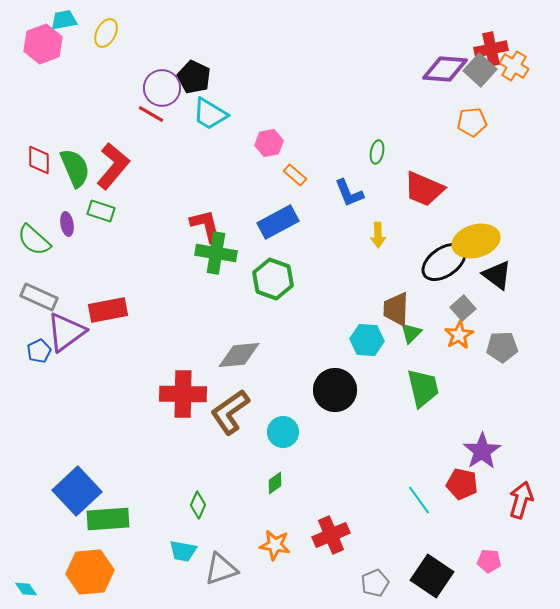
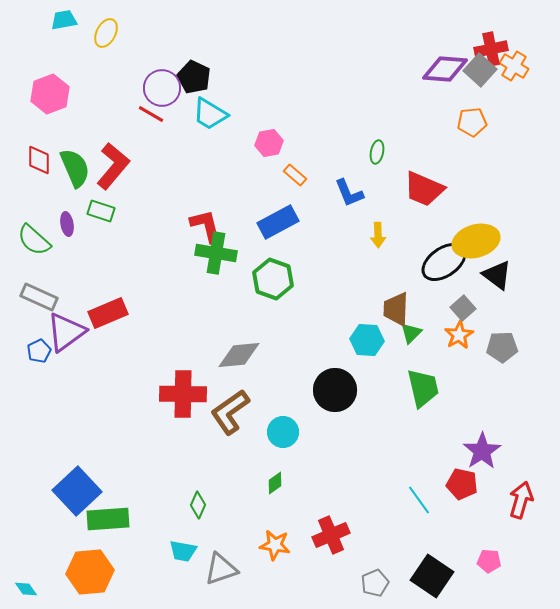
pink hexagon at (43, 44): moved 7 px right, 50 px down
red rectangle at (108, 310): moved 3 px down; rotated 12 degrees counterclockwise
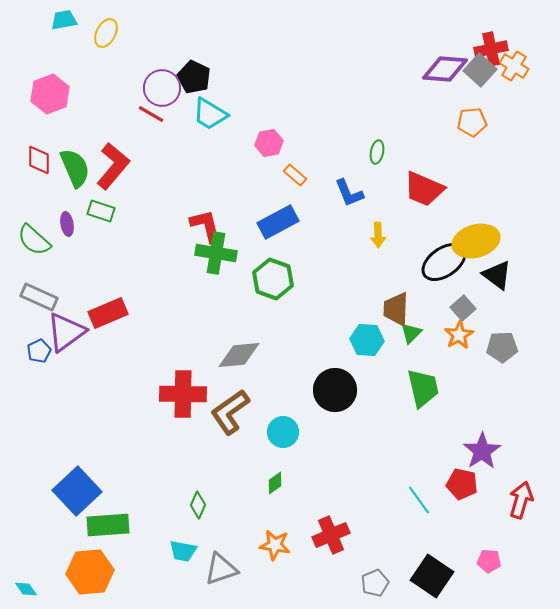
green rectangle at (108, 519): moved 6 px down
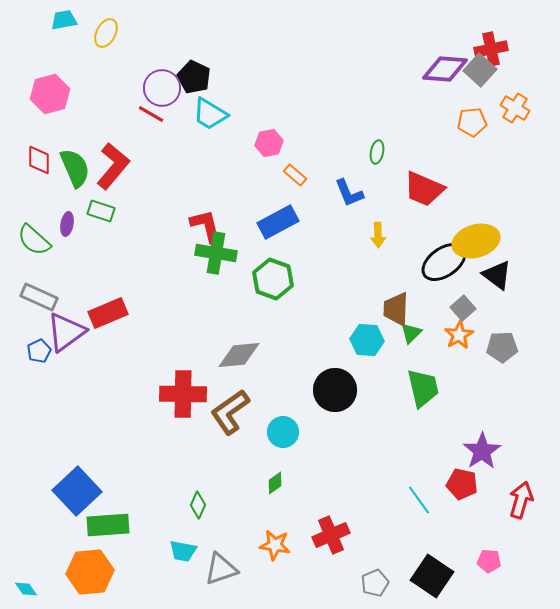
orange cross at (514, 66): moved 1 px right, 42 px down
pink hexagon at (50, 94): rotated 6 degrees clockwise
purple ellipse at (67, 224): rotated 20 degrees clockwise
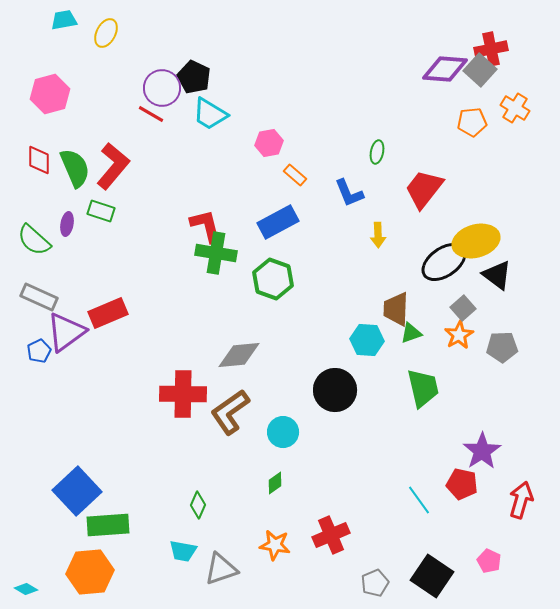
red trapezoid at (424, 189): rotated 105 degrees clockwise
green triangle at (411, 333): rotated 25 degrees clockwise
pink pentagon at (489, 561): rotated 20 degrees clockwise
cyan diamond at (26, 589): rotated 25 degrees counterclockwise
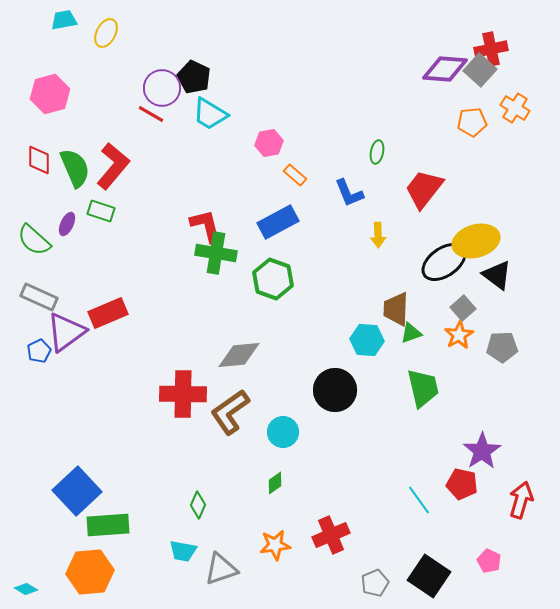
purple ellipse at (67, 224): rotated 15 degrees clockwise
orange star at (275, 545): rotated 16 degrees counterclockwise
black square at (432, 576): moved 3 px left
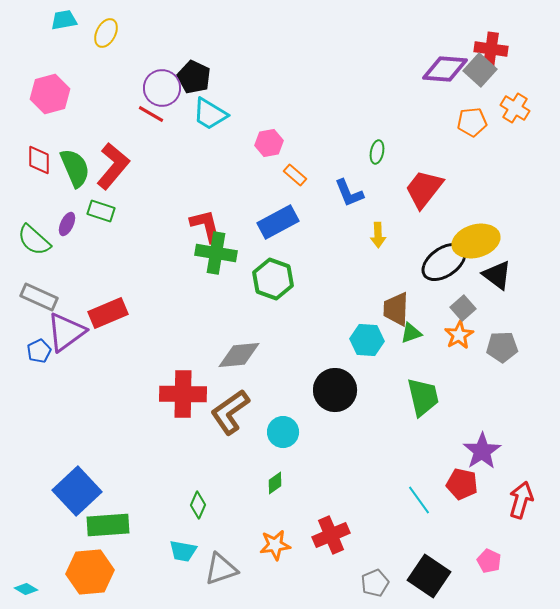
red cross at (491, 49): rotated 20 degrees clockwise
green trapezoid at (423, 388): moved 9 px down
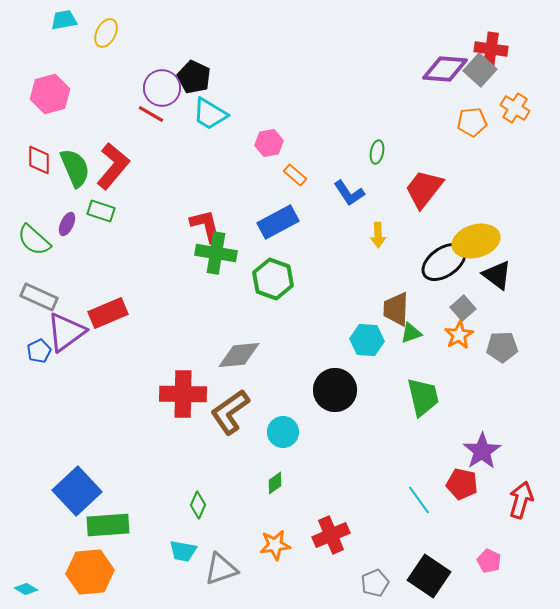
blue L-shape at (349, 193): rotated 12 degrees counterclockwise
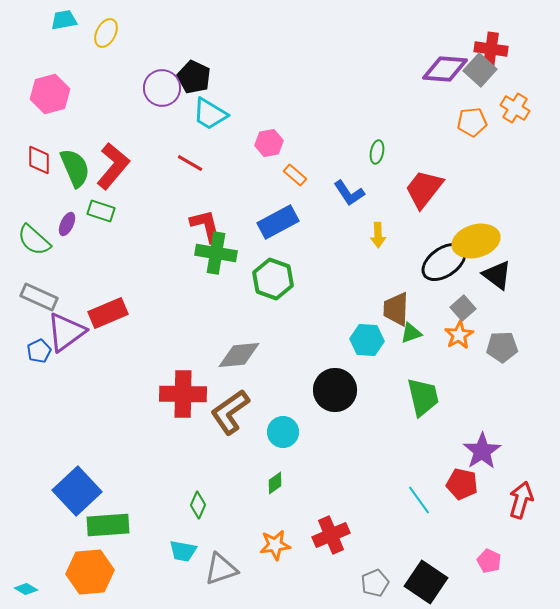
red line at (151, 114): moved 39 px right, 49 px down
black square at (429, 576): moved 3 px left, 6 px down
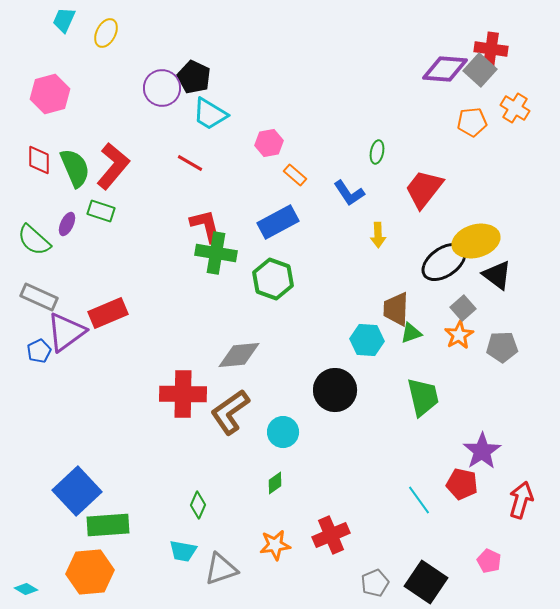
cyan trapezoid at (64, 20): rotated 56 degrees counterclockwise
